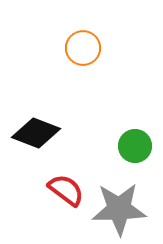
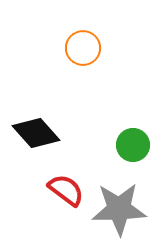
black diamond: rotated 27 degrees clockwise
green circle: moved 2 px left, 1 px up
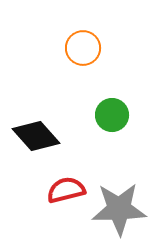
black diamond: moved 3 px down
green circle: moved 21 px left, 30 px up
red semicircle: rotated 51 degrees counterclockwise
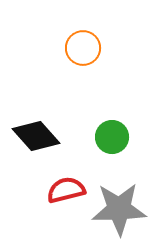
green circle: moved 22 px down
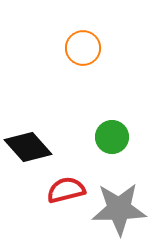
black diamond: moved 8 px left, 11 px down
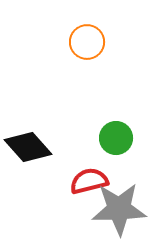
orange circle: moved 4 px right, 6 px up
green circle: moved 4 px right, 1 px down
red semicircle: moved 23 px right, 9 px up
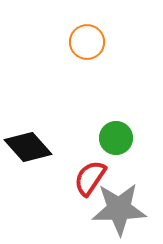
red semicircle: moved 1 px right, 3 px up; rotated 42 degrees counterclockwise
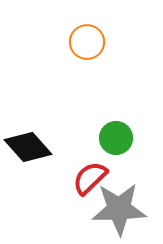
red semicircle: rotated 12 degrees clockwise
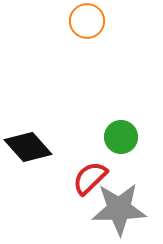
orange circle: moved 21 px up
green circle: moved 5 px right, 1 px up
